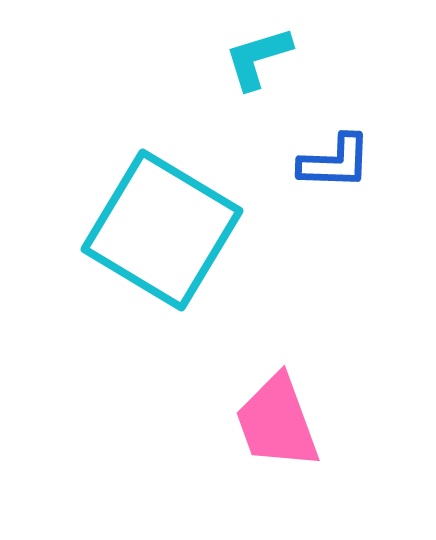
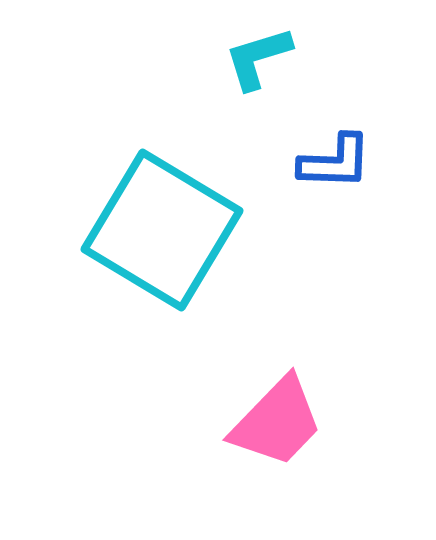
pink trapezoid: rotated 116 degrees counterclockwise
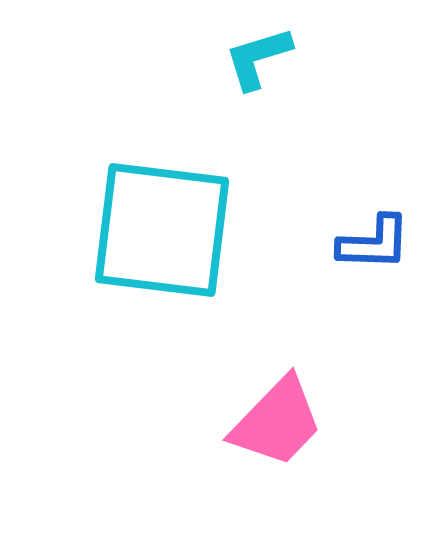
blue L-shape: moved 39 px right, 81 px down
cyan square: rotated 24 degrees counterclockwise
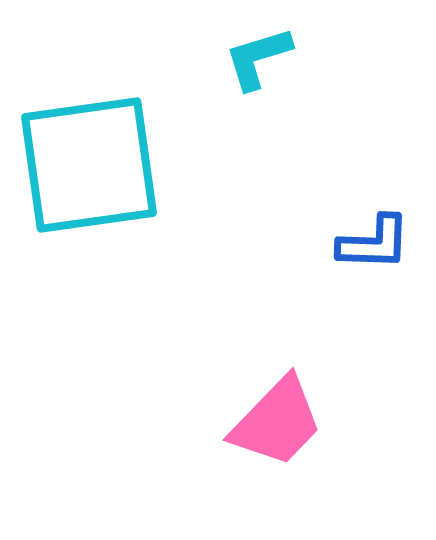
cyan square: moved 73 px left, 65 px up; rotated 15 degrees counterclockwise
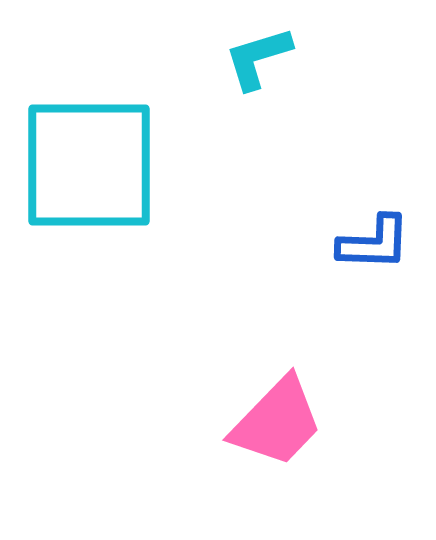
cyan square: rotated 8 degrees clockwise
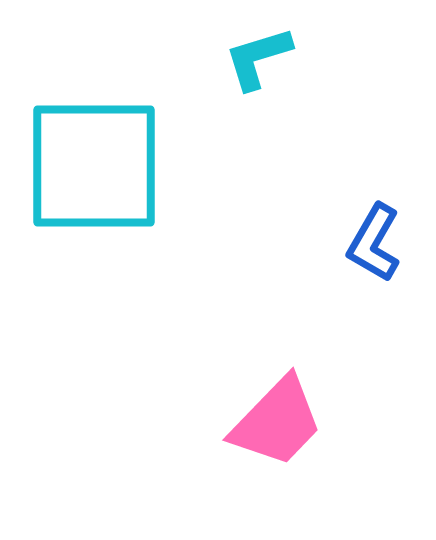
cyan square: moved 5 px right, 1 px down
blue L-shape: rotated 118 degrees clockwise
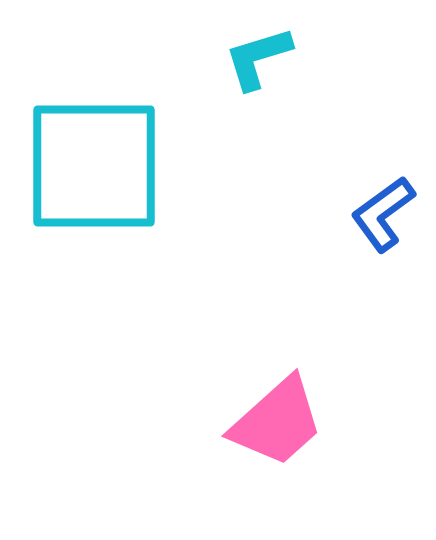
blue L-shape: moved 9 px right, 29 px up; rotated 24 degrees clockwise
pink trapezoid: rotated 4 degrees clockwise
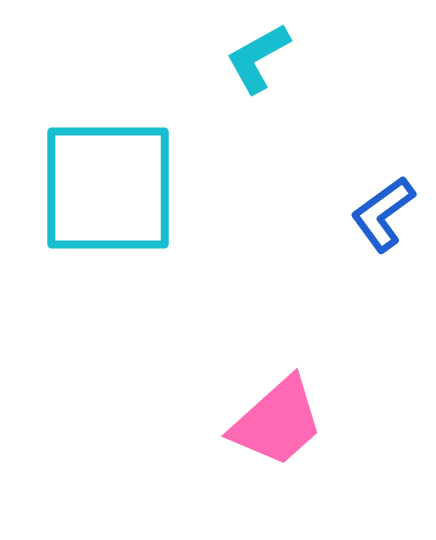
cyan L-shape: rotated 12 degrees counterclockwise
cyan square: moved 14 px right, 22 px down
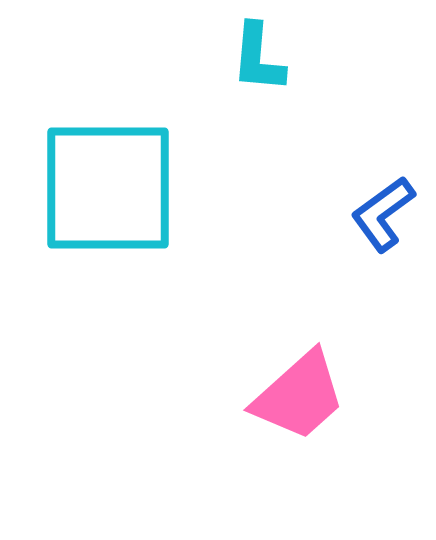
cyan L-shape: rotated 56 degrees counterclockwise
pink trapezoid: moved 22 px right, 26 px up
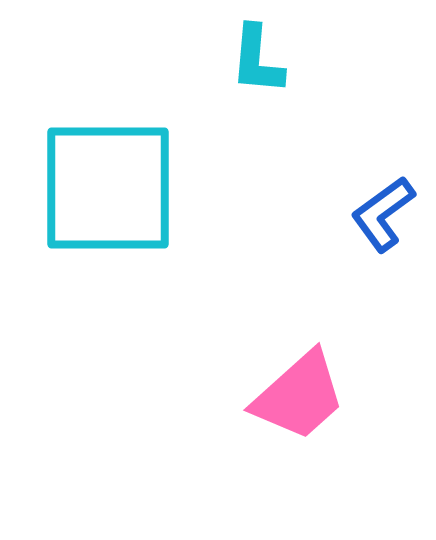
cyan L-shape: moved 1 px left, 2 px down
